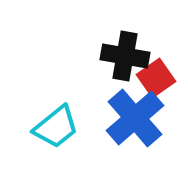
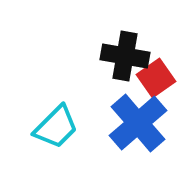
blue cross: moved 3 px right, 5 px down
cyan trapezoid: rotated 6 degrees counterclockwise
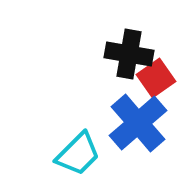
black cross: moved 4 px right, 2 px up
cyan trapezoid: moved 22 px right, 27 px down
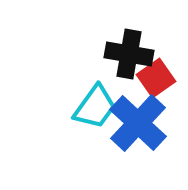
blue cross: rotated 6 degrees counterclockwise
cyan trapezoid: moved 17 px right, 47 px up; rotated 9 degrees counterclockwise
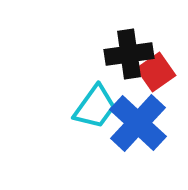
black cross: rotated 18 degrees counterclockwise
red square: moved 6 px up
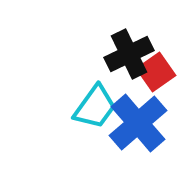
black cross: rotated 18 degrees counterclockwise
blue cross: rotated 6 degrees clockwise
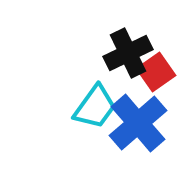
black cross: moved 1 px left, 1 px up
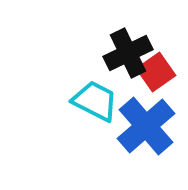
cyan trapezoid: moved 6 px up; rotated 99 degrees counterclockwise
blue cross: moved 8 px right, 3 px down
